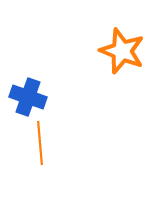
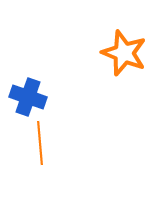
orange star: moved 2 px right, 2 px down
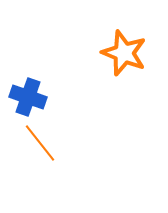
orange line: rotated 33 degrees counterclockwise
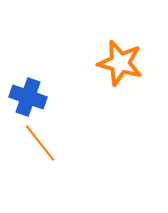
orange star: moved 4 px left, 10 px down; rotated 6 degrees counterclockwise
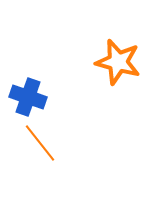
orange star: moved 2 px left, 1 px up
